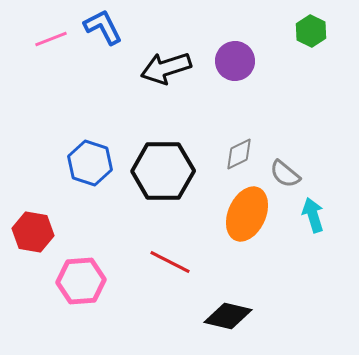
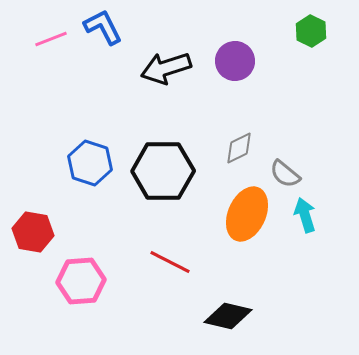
gray diamond: moved 6 px up
cyan arrow: moved 8 px left
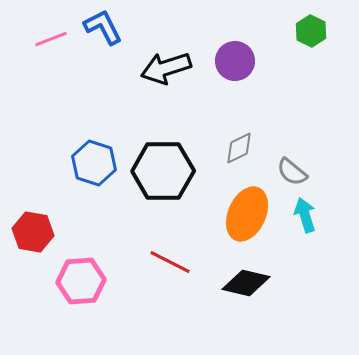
blue hexagon: moved 4 px right
gray semicircle: moved 7 px right, 2 px up
black diamond: moved 18 px right, 33 px up
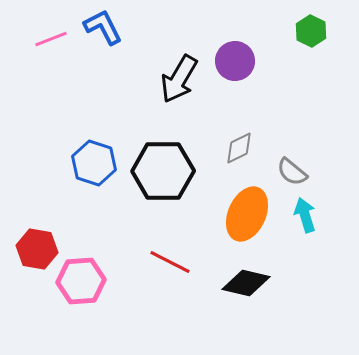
black arrow: moved 13 px right, 11 px down; rotated 42 degrees counterclockwise
red hexagon: moved 4 px right, 17 px down
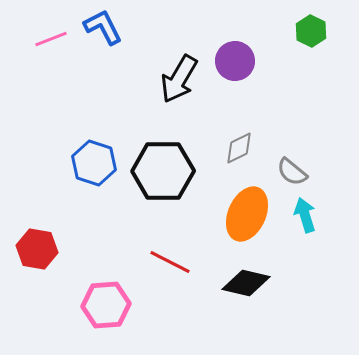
pink hexagon: moved 25 px right, 24 px down
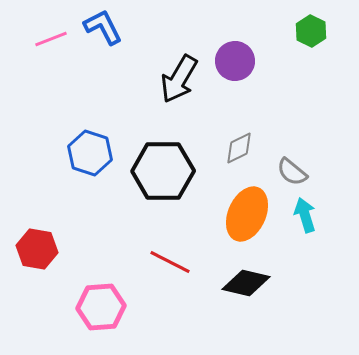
blue hexagon: moved 4 px left, 10 px up
pink hexagon: moved 5 px left, 2 px down
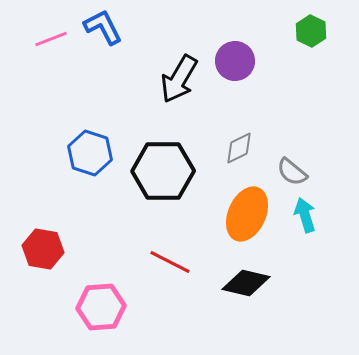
red hexagon: moved 6 px right
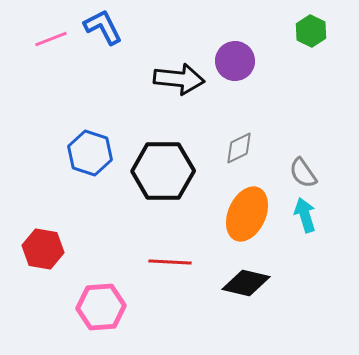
black arrow: rotated 114 degrees counterclockwise
gray semicircle: moved 11 px right, 1 px down; rotated 16 degrees clockwise
red line: rotated 24 degrees counterclockwise
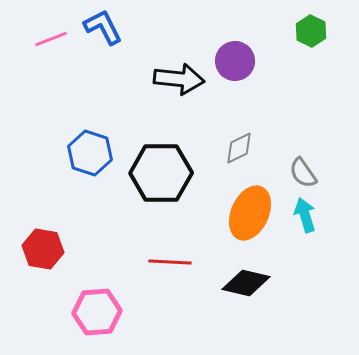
black hexagon: moved 2 px left, 2 px down
orange ellipse: moved 3 px right, 1 px up
pink hexagon: moved 4 px left, 5 px down
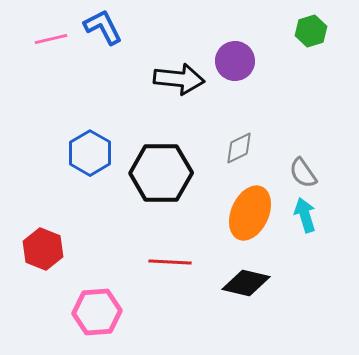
green hexagon: rotated 16 degrees clockwise
pink line: rotated 8 degrees clockwise
blue hexagon: rotated 12 degrees clockwise
red hexagon: rotated 12 degrees clockwise
